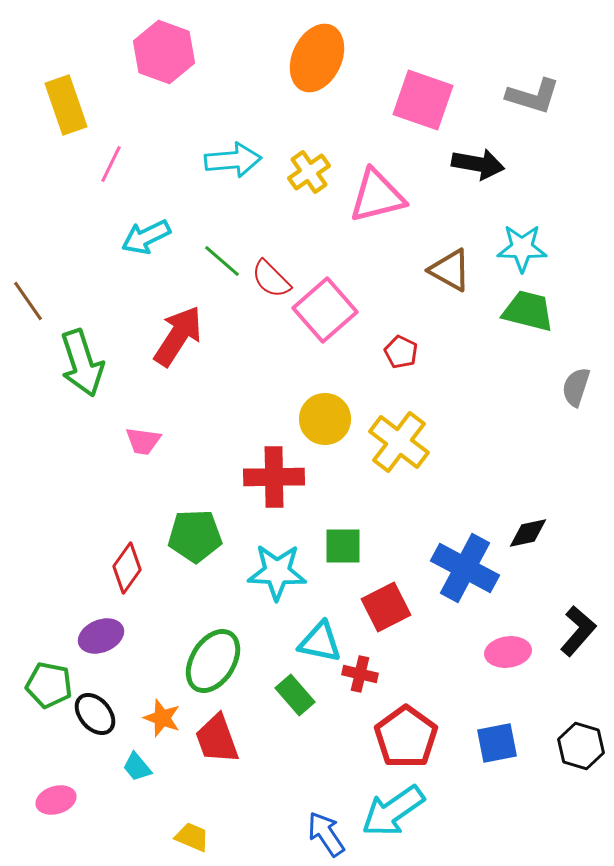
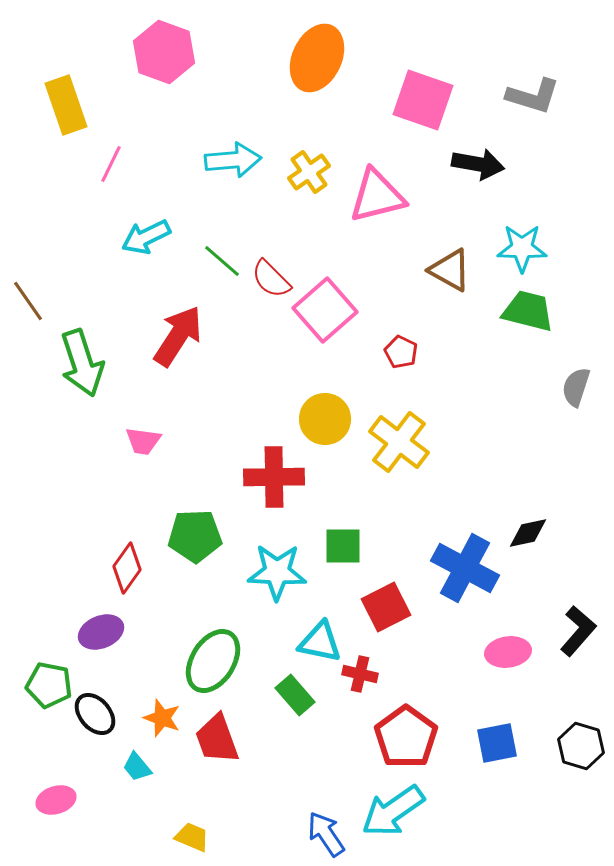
purple ellipse at (101, 636): moved 4 px up
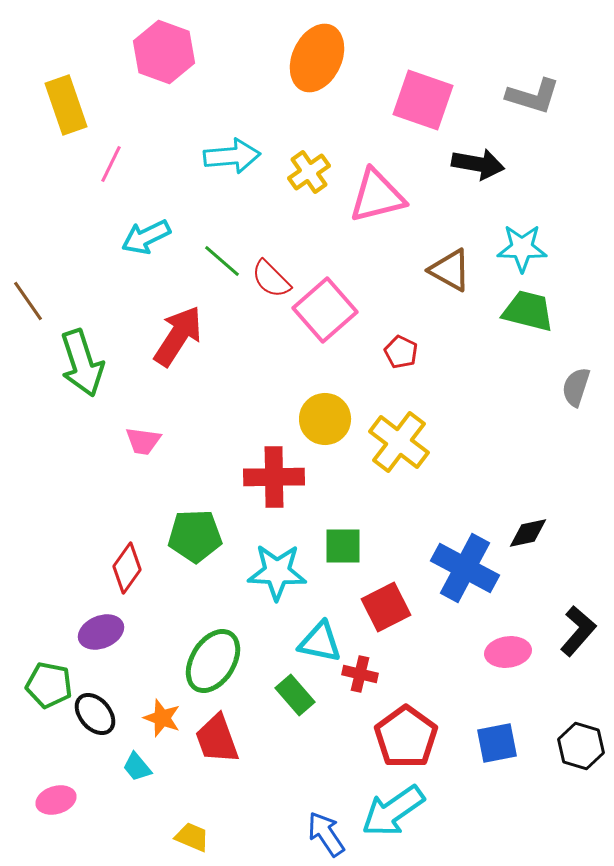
cyan arrow at (233, 160): moved 1 px left, 4 px up
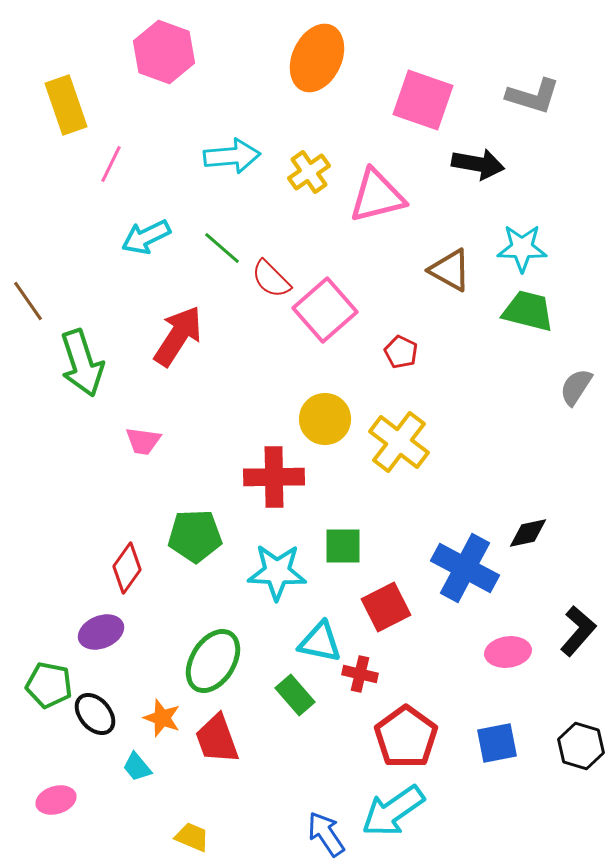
green line at (222, 261): moved 13 px up
gray semicircle at (576, 387): rotated 15 degrees clockwise
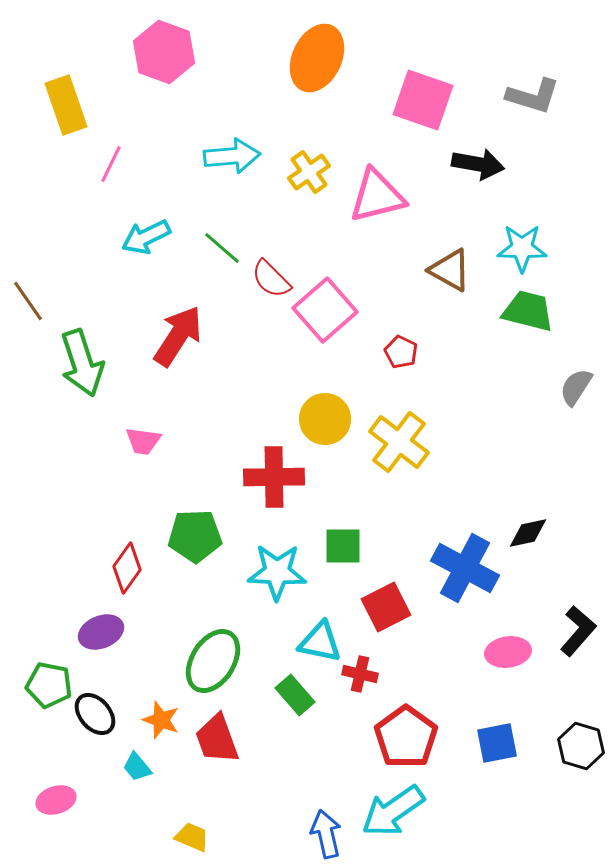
orange star at (162, 718): moved 1 px left, 2 px down
blue arrow at (326, 834): rotated 21 degrees clockwise
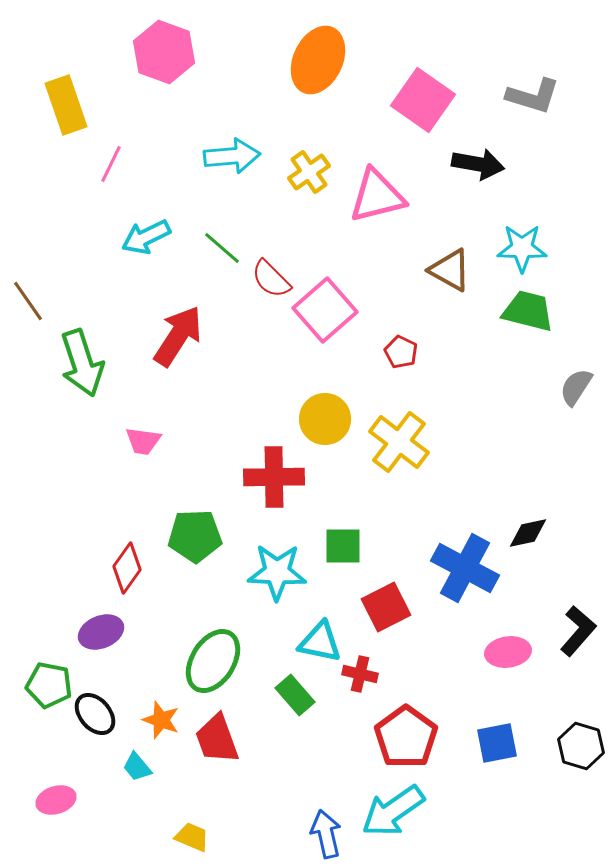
orange ellipse at (317, 58): moved 1 px right, 2 px down
pink square at (423, 100): rotated 16 degrees clockwise
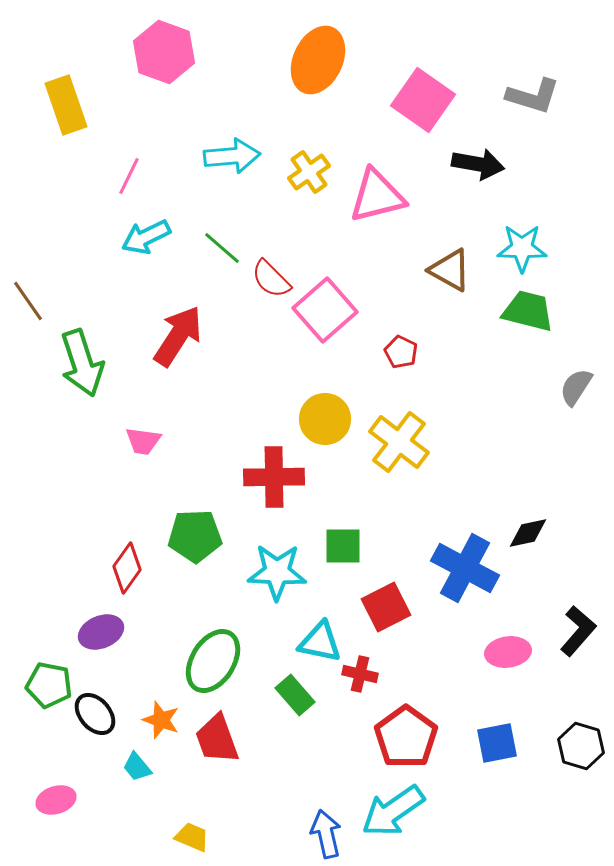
pink line at (111, 164): moved 18 px right, 12 px down
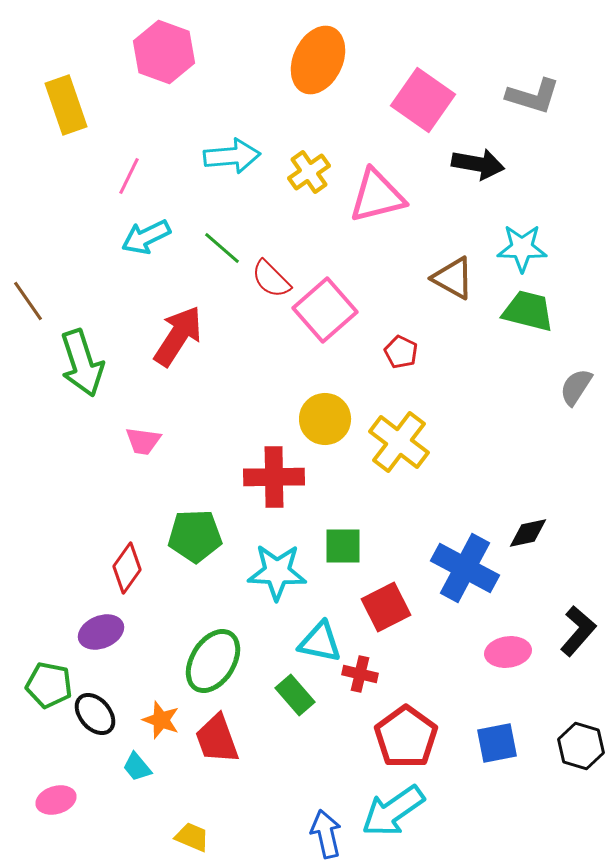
brown triangle at (450, 270): moved 3 px right, 8 px down
